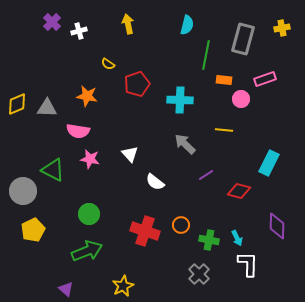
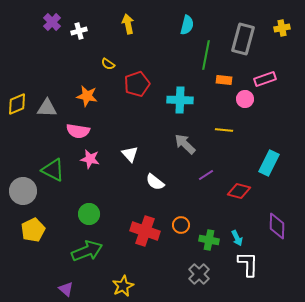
pink circle: moved 4 px right
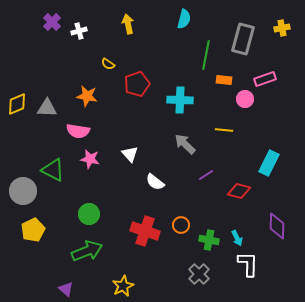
cyan semicircle: moved 3 px left, 6 px up
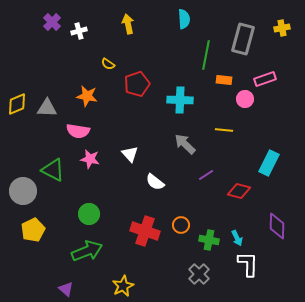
cyan semicircle: rotated 18 degrees counterclockwise
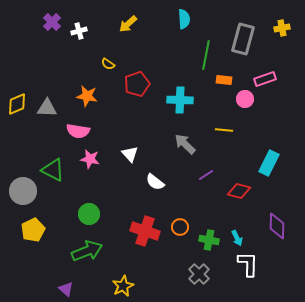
yellow arrow: rotated 120 degrees counterclockwise
orange circle: moved 1 px left, 2 px down
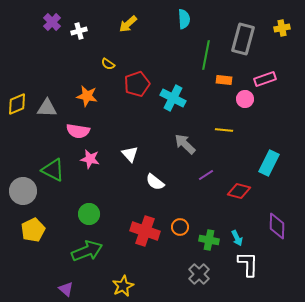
cyan cross: moved 7 px left, 2 px up; rotated 25 degrees clockwise
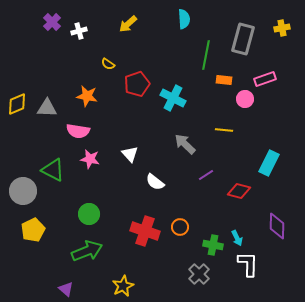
green cross: moved 4 px right, 5 px down
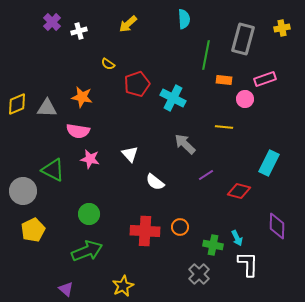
orange star: moved 5 px left, 1 px down
yellow line: moved 3 px up
red cross: rotated 16 degrees counterclockwise
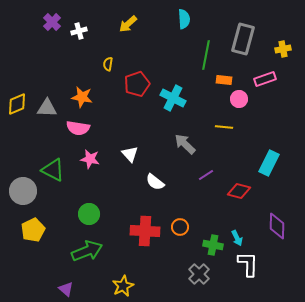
yellow cross: moved 1 px right, 21 px down
yellow semicircle: rotated 64 degrees clockwise
pink circle: moved 6 px left
pink semicircle: moved 3 px up
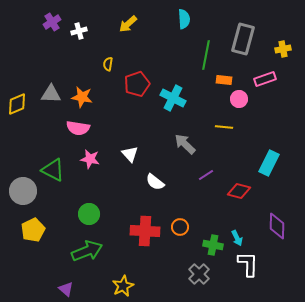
purple cross: rotated 12 degrees clockwise
gray triangle: moved 4 px right, 14 px up
